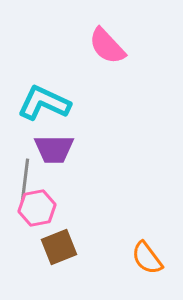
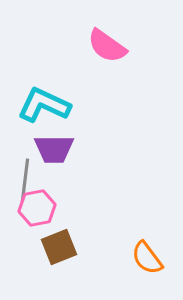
pink semicircle: rotated 12 degrees counterclockwise
cyan L-shape: moved 2 px down
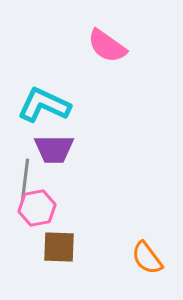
brown square: rotated 24 degrees clockwise
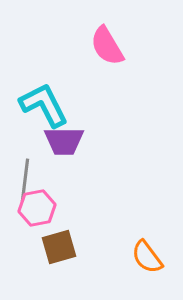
pink semicircle: rotated 24 degrees clockwise
cyan L-shape: rotated 38 degrees clockwise
purple trapezoid: moved 10 px right, 8 px up
brown square: rotated 18 degrees counterclockwise
orange semicircle: moved 1 px up
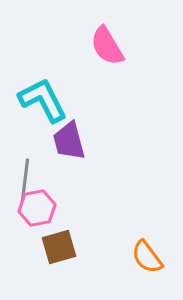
cyan L-shape: moved 1 px left, 5 px up
purple trapezoid: moved 5 px right; rotated 75 degrees clockwise
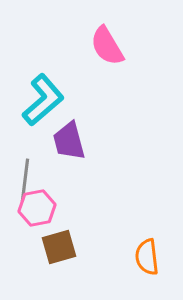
cyan L-shape: rotated 76 degrees clockwise
orange semicircle: rotated 30 degrees clockwise
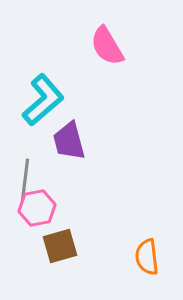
brown square: moved 1 px right, 1 px up
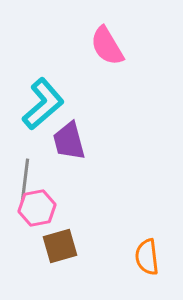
cyan L-shape: moved 4 px down
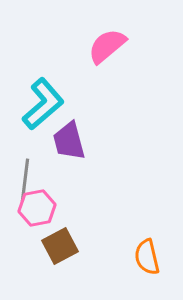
pink semicircle: rotated 81 degrees clockwise
brown square: rotated 12 degrees counterclockwise
orange semicircle: rotated 6 degrees counterclockwise
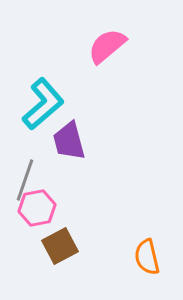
gray line: rotated 12 degrees clockwise
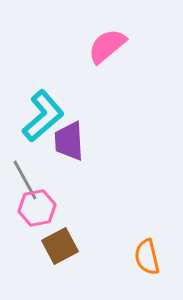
cyan L-shape: moved 12 px down
purple trapezoid: rotated 12 degrees clockwise
gray line: rotated 48 degrees counterclockwise
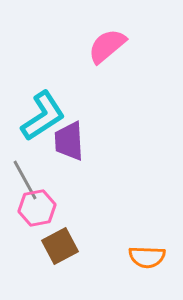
cyan L-shape: rotated 8 degrees clockwise
orange semicircle: rotated 75 degrees counterclockwise
